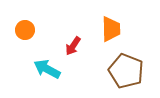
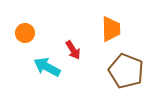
orange circle: moved 3 px down
red arrow: moved 4 px down; rotated 66 degrees counterclockwise
cyan arrow: moved 2 px up
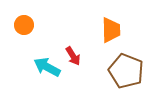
orange trapezoid: moved 1 px down
orange circle: moved 1 px left, 8 px up
red arrow: moved 6 px down
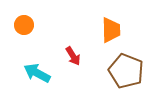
cyan arrow: moved 10 px left, 6 px down
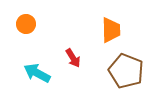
orange circle: moved 2 px right, 1 px up
red arrow: moved 2 px down
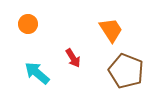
orange circle: moved 2 px right
orange trapezoid: rotated 32 degrees counterclockwise
cyan arrow: rotated 12 degrees clockwise
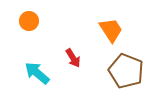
orange circle: moved 1 px right, 3 px up
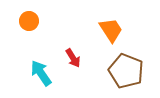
cyan arrow: moved 4 px right; rotated 16 degrees clockwise
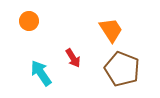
brown pentagon: moved 4 px left, 2 px up
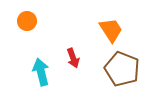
orange circle: moved 2 px left
red arrow: rotated 12 degrees clockwise
cyan arrow: moved 1 px up; rotated 20 degrees clockwise
